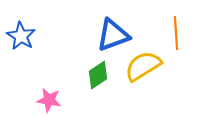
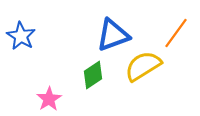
orange line: rotated 40 degrees clockwise
green diamond: moved 5 px left
pink star: moved 1 px up; rotated 30 degrees clockwise
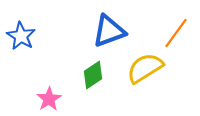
blue triangle: moved 4 px left, 4 px up
yellow semicircle: moved 2 px right, 2 px down
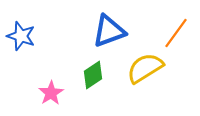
blue star: rotated 12 degrees counterclockwise
pink star: moved 2 px right, 6 px up
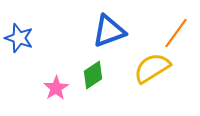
blue star: moved 2 px left, 2 px down
yellow semicircle: moved 7 px right
pink star: moved 5 px right, 5 px up
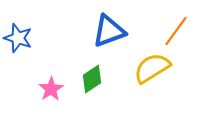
orange line: moved 2 px up
blue star: moved 1 px left
green diamond: moved 1 px left, 4 px down
pink star: moved 5 px left, 1 px down
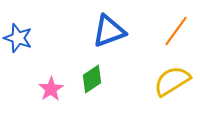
yellow semicircle: moved 20 px right, 13 px down
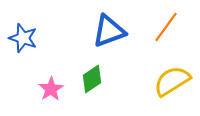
orange line: moved 10 px left, 4 px up
blue star: moved 5 px right
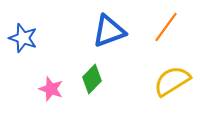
green diamond: rotated 12 degrees counterclockwise
pink star: rotated 20 degrees counterclockwise
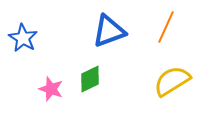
orange line: rotated 12 degrees counterclockwise
blue star: rotated 12 degrees clockwise
green diamond: moved 2 px left; rotated 20 degrees clockwise
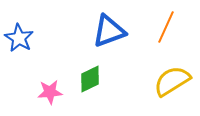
blue star: moved 4 px left
pink star: moved 1 px left, 3 px down; rotated 25 degrees counterclockwise
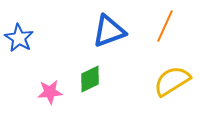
orange line: moved 1 px left, 1 px up
